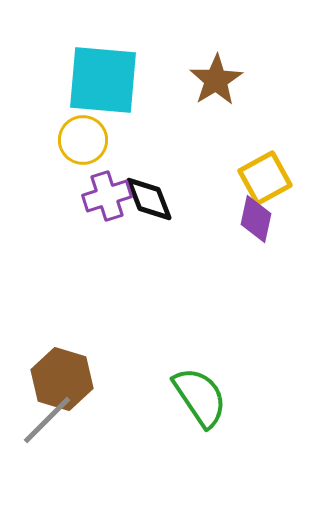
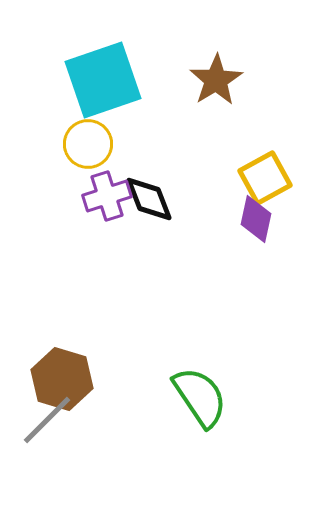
cyan square: rotated 24 degrees counterclockwise
yellow circle: moved 5 px right, 4 px down
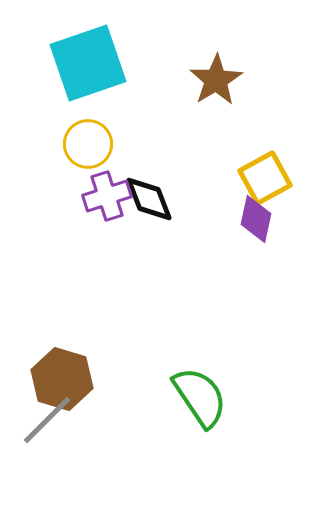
cyan square: moved 15 px left, 17 px up
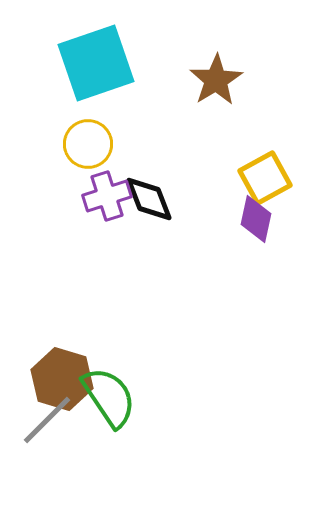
cyan square: moved 8 px right
green semicircle: moved 91 px left
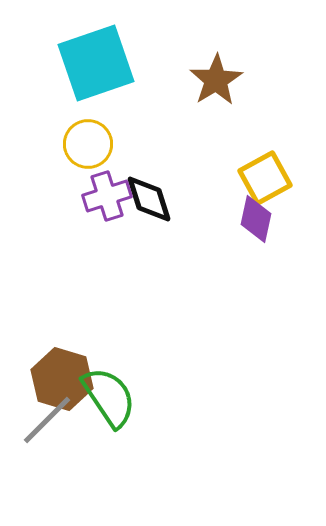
black diamond: rotated 4 degrees clockwise
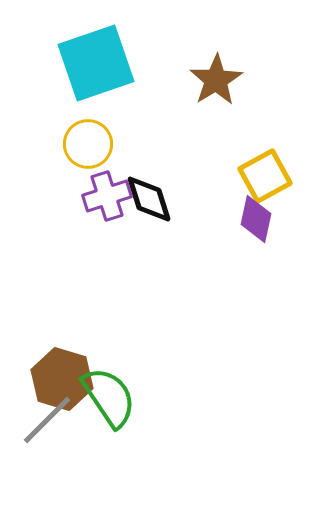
yellow square: moved 2 px up
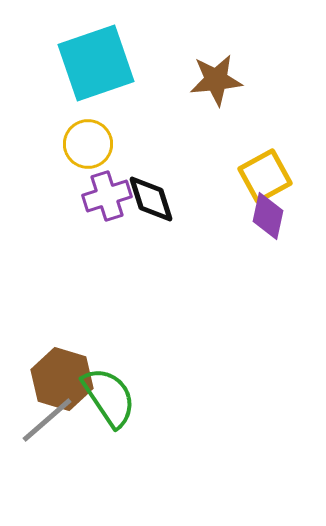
brown star: rotated 26 degrees clockwise
black diamond: moved 2 px right
purple diamond: moved 12 px right, 3 px up
gray line: rotated 4 degrees clockwise
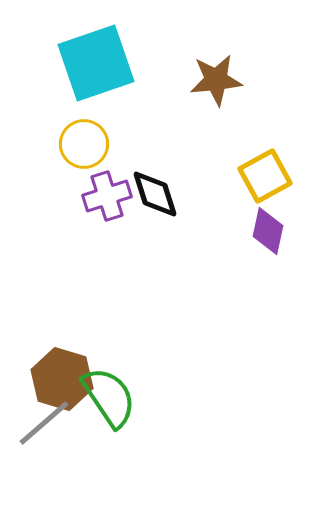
yellow circle: moved 4 px left
black diamond: moved 4 px right, 5 px up
purple diamond: moved 15 px down
gray line: moved 3 px left, 3 px down
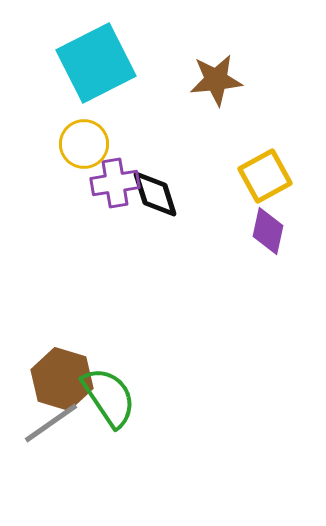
cyan square: rotated 8 degrees counterclockwise
purple cross: moved 8 px right, 13 px up; rotated 9 degrees clockwise
gray line: moved 7 px right; rotated 6 degrees clockwise
